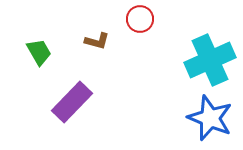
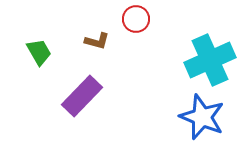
red circle: moved 4 px left
purple rectangle: moved 10 px right, 6 px up
blue star: moved 8 px left, 1 px up
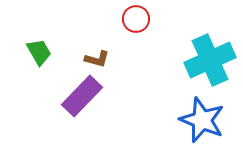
brown L-shape: moved 18 px down
blue star: moved 3 px down
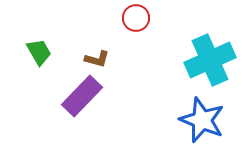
red circle: moved 1 px up
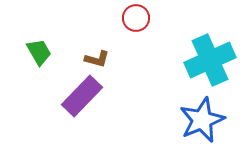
blue star: rotated 27 degrees clockwise
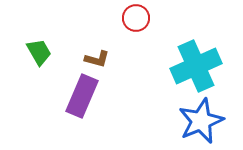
cyan cross: moved 14 px left, 6 px down
purple rectangle: rotated 21 degrees counterclockwise
blue star: moved 1 px left, 1 px down
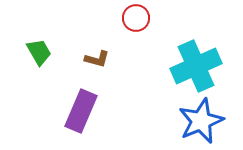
purple rectangle: moved 1 px left, 15 px down
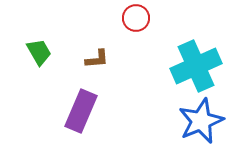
brown L-shape: rotated 20 degrees counterclockwise
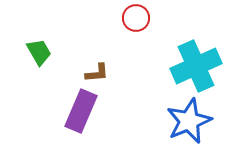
brown L-shape: moved 14 px down
blue star: moved 12 px left
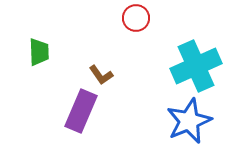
green trapezoid: rotated 28 degrees clockwise
brown L-shape: moved 4 px right, 2 px down; rotated 60 degrees clockwise
